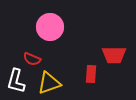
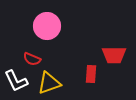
pink circle: moved 3 px left, 1 px up
white L-shape: rotated 40 degrees counterclockwise
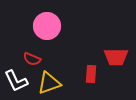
red trapezoid: moved 2 px right, 2 px down
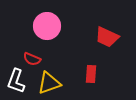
red trapezoid: moved 9 px left, 20 px up; rotated 25 degrees clockwise
white L-shape: rotated 45 degrees clockwise
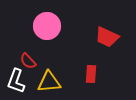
red semicircle: moved 4 px left, 2 px down; rotated 24 degrees clockwise
yellow triangle: moved 1 px up; rotated 15 degrees clockwise
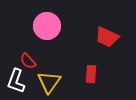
yellow triangle: rotated 50 degrees counterclockwise
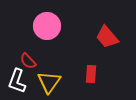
red trapezoid: rotated 25 degrees clockwise
white L-shape: moved 1 px right
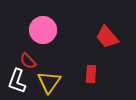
pink circle: moved 4 px left, 4 px down
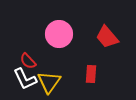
pink circle: moved 16 px right, 4 px down
white L-shape: moved 8 px right, 2 px up; rotated 45 degrees counterclockwise
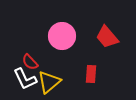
pink circle: moved 3 px right, 2 px down
red semicircle: moved 2 px right, 1 px down
yellow triangle: rotated 15 degrees clockwise
